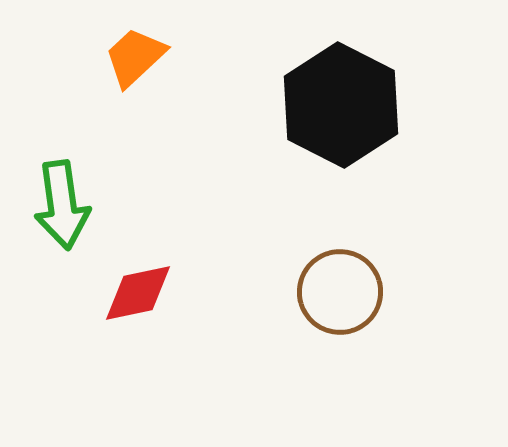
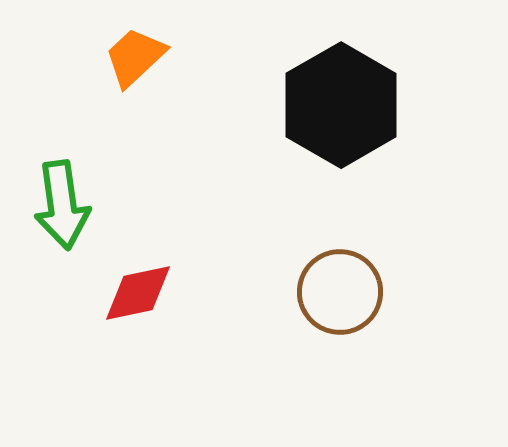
black hexagon: rotated 3 degrees clockwise
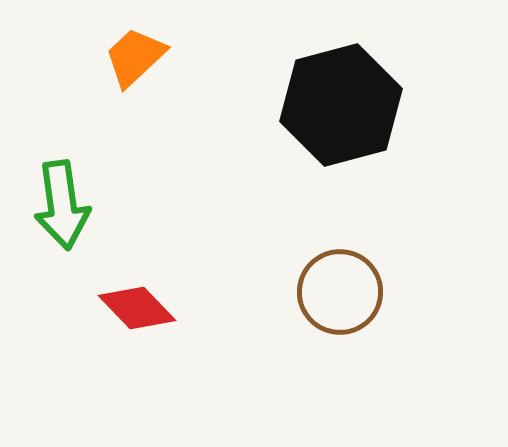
black hexagon: rotated 15 degrees clockwise
red diamond: moved 1 px left, 15 px down; rotated 58 degrees clockwise
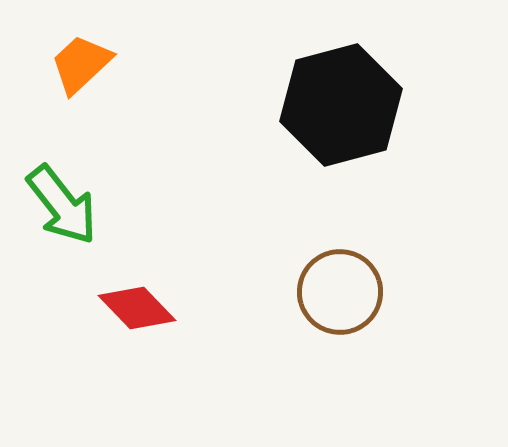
orange trapezoid: moved 54 px left, 7 px down
green arrow: rotated 30 degrees counterclockwise
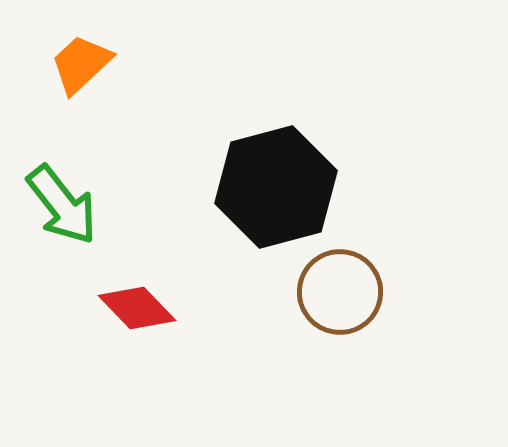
black hexagon: moved 65 px left, 82 px down
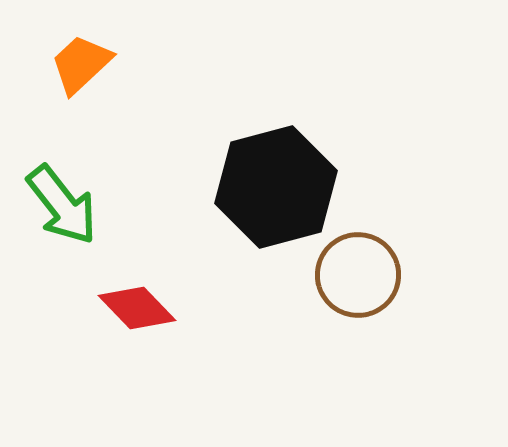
brown circle: moved 18 px right, 17 px up
